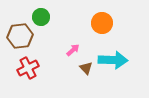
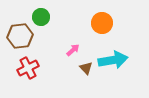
cyan arrow: rotated 12 degrees counterclockwise
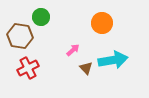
brown hexagon: rotated 15 degrees clockwise
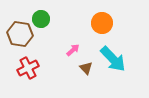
green circle: moved 2 px down
brown hexagon: moved 2 px up
cyan arrow: moved 1 px up; rotated 56 degrees clockwise
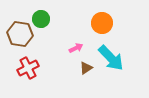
pink arrow: moved 3 px right, 2 px up; rotated 16 degrees clockwise
cyan arrow: moved 2 px left, 1 px up
brown triangle: rotated 40 degrees clockwise
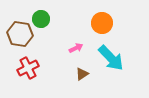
brown triangle: moved 4 px left, 6 px down
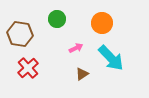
green circle: moved 16 px right
red cross: rotated 15 degrees counterclockwise
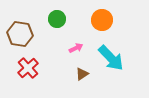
orange circle: moved 3 px up
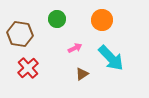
pink arrow: moved 1 px left
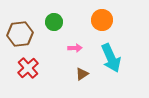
green circle: moved 3 px left, 3 px down
brown hexagon: rotated 15 degrees counterclockwise
pink arrow: rotated 24 degrees clockwise
cyan arrow: rotated 20 degrees clockwise
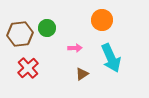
green circle: moved 7 px left, 6 px down
